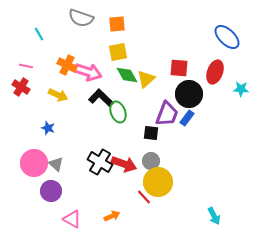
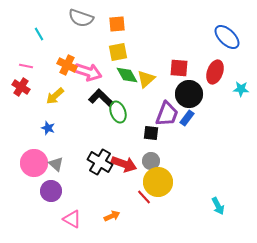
yellow arrow: moved 3 px left, 1 px down; rotated 114 degrees clockwise
cyan arrow: moved 4 px right, 10 px up
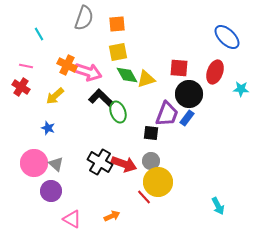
gray semicircle: moved 3 px right; rotated 90 degrees counterclockwise
yellow triangle: rotated 24 degrees clockwise
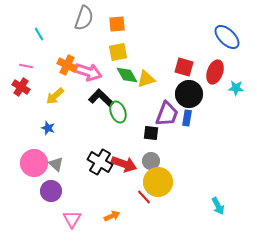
red square: moved 5 px right, 1 px up; rotated 12 degrees clockwise
cyan star: moved 5 px left, 1 px up
blue rectangle: rotated 28 degrees counterclockwise
pink triangle: rotated 30 degrees clockwise
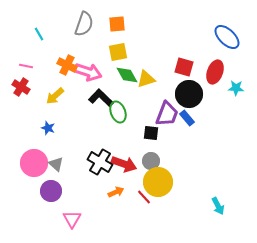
gray semicircle: moved 6 px down
blue rectangle: rotated 49 degrees counterclockwise
orange arrow: moved 4 px right, 24 px up
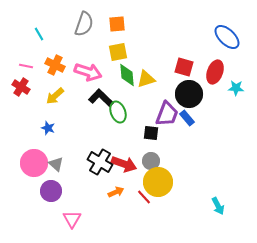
orange cross: moved 12 px left
green diamond: rotated 25 degrees clockwise
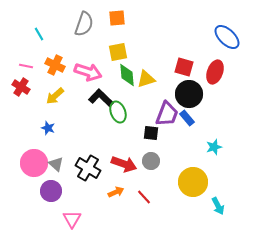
orange square: moved 6 px up
cyan star: moved 22 px left, 59 px down; rotated 21 degrees counterclockwise
black cross: moved 12 px left, 6 px down
yellow circle: moved 35 px right
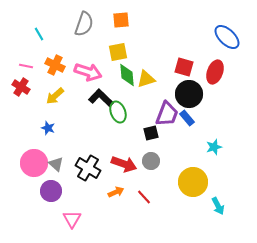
orange square: moved 4 px right, 2 px down
black square: rotated 21 degrees counterclockwise
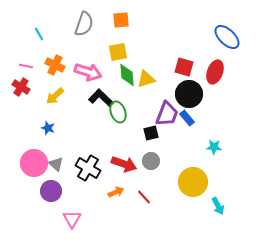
cyan star: rotated 21 degrees clockwise
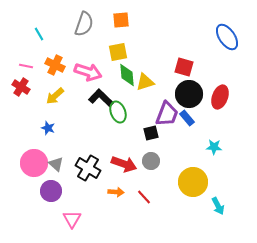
blue ellipse: rotated 12 degrees clockwise
red ellipse: moved 5 px right, 25 px down
yellow triangle: moved 1 px left, 3 px down
orange arrow: rotated 28 degrees clockwise
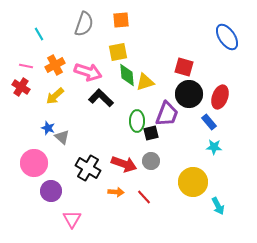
orange cross: rotated 36 degrees clockwise
green ellipse: moved 19 px right, 9 px down; rotated 20 degrees clockwise
blue rectangle: moved 22 px right, 4 px down
gray triangle: moved 6 px right, 27 px up
